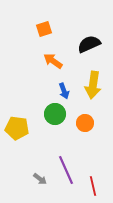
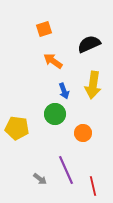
orange circle: moved 2 px left, 10 px down
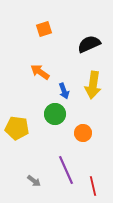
orange arrow: moved 13 px left, 11 px down
gray arrow: moved 6 px left, 2 px down
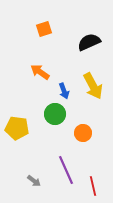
black semicircle: moved 2 px up
yellow arrow: moved 1 px down; rotated 36 degrees counterclockwise
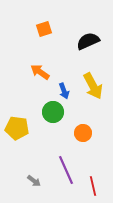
black semicircle: moved 1 px left, 1 px up
green circle: moved 2 px left, 2 px up
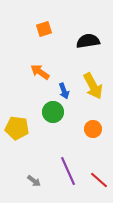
black semicircle: rotated 15 degrees clockwise
orange circle: moved 10 px right, 4 px up
purple line: moved 2 px right, 1 px down
red line: moved 6 px right, 6 px up; rotated 36 degrees counterclockwise
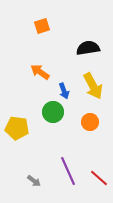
orange square: moved 2 px left, 3 px up
black semicircle: moved 7 px down
orange circle: moved 3 px left, 7 px up
red line: moved 2 px up
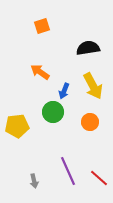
blue arrow: rotated 42 degrees clockwise
yellow pentagon: moved 2 px up; rotated 15 degrees counterclockwise
gray arrow: rotated 40 degrees clockwise
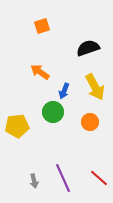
black semicircle: rotated 10 degrees counterclockwise
yellow arrow: moved 2 px right, 1 px down
purple line: moved 5 px left, 7 px down
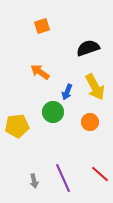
blue arrow: moved 3 px right, 1 px down
red line: moved 1 px right, 4 px up
